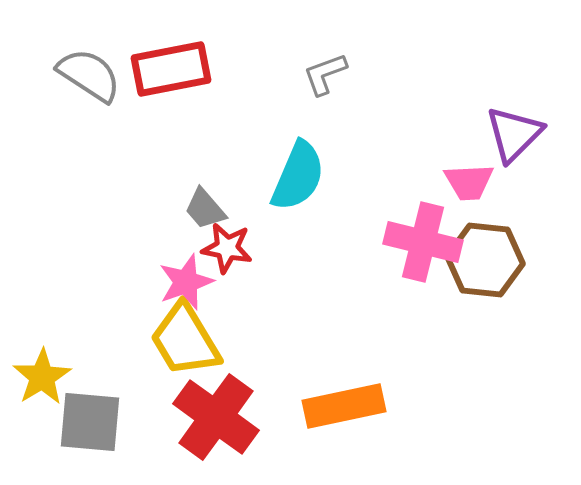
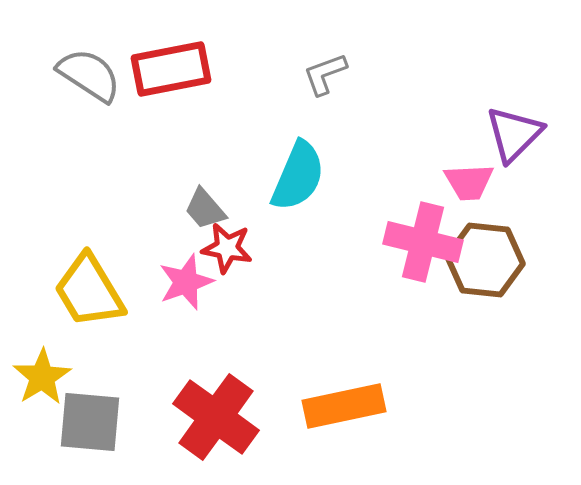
yellow trapezoid: moved 96 px left, 49 px up
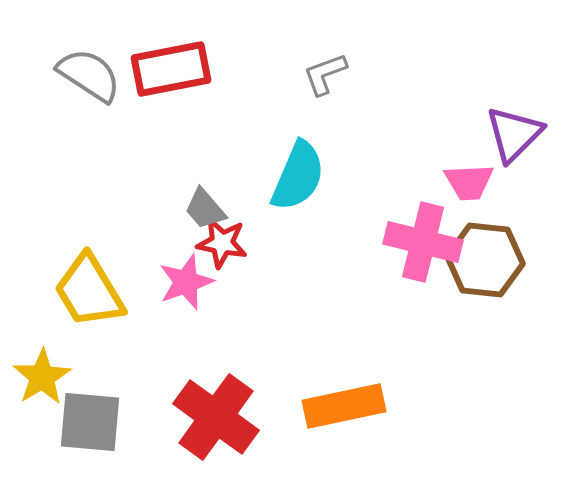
red star: moved 5 px left, 5 px up
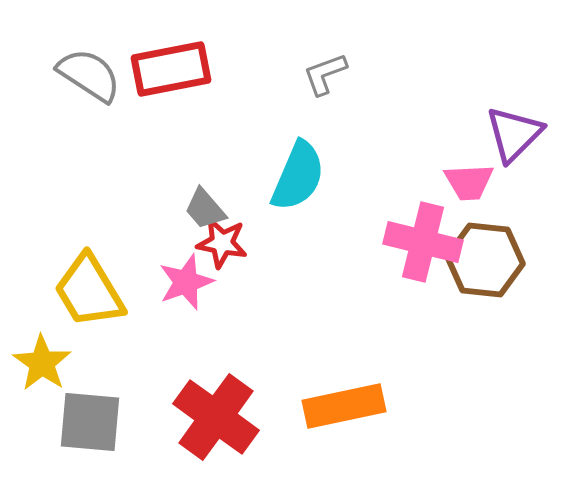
yellow star: moved 14 px up; rotated 6 degrees counterclockwise
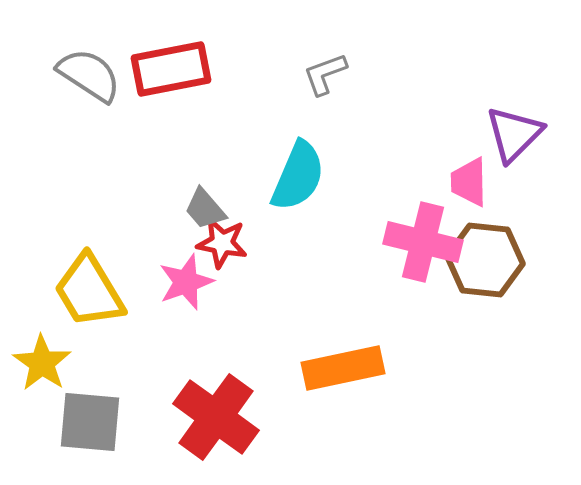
pink trapezoid: rotated 92 degrees clockwise
orange rectangle: moved 1 px left, 38 px up
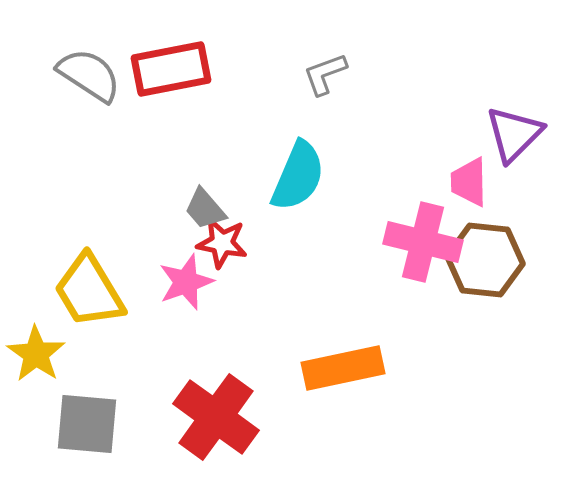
yellow star: moved 6 px left, 9 px up
gray square: moved 3 px left, 2 px down
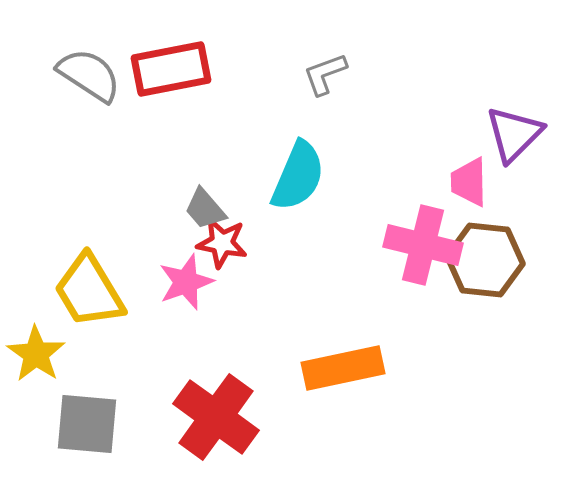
pink cross: moved 3 px down
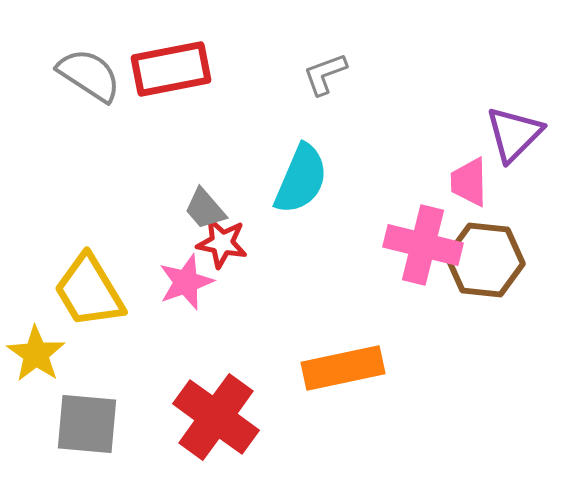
cyan semicircle: moved 3 px right, 3 px down
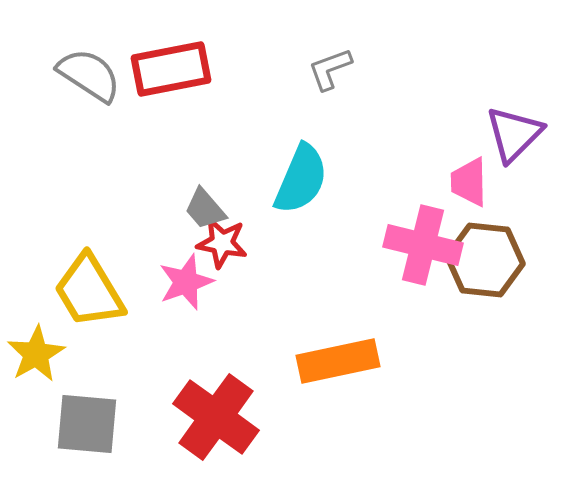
gray L-shape: moved 5 px right, 5 px up
yellow star: rotated 8 degrees clockwise
orange rectangle: moved 5 px left, 7 px up
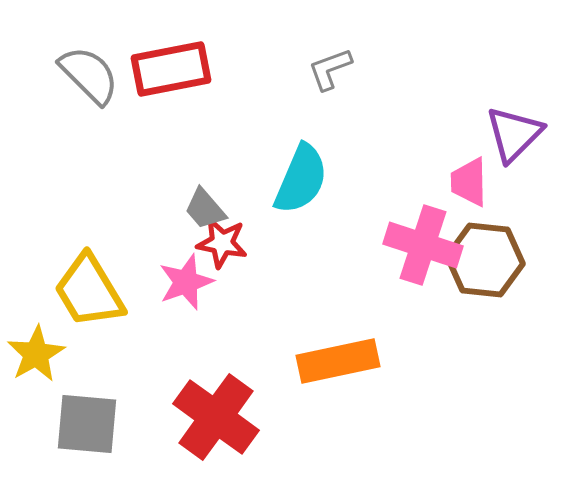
gray semicircle: rotated 12 degrees clockwise
pink cross: rotated 4 degrees clockwise
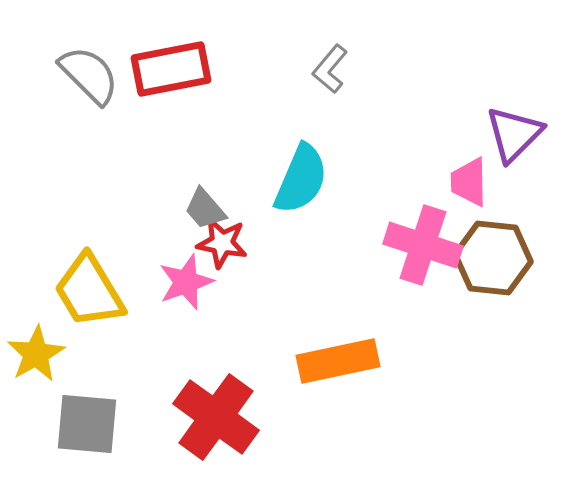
gray L-shape: rotated 30 degrees counterclockwise
brown hexagon: moved 8 px right, 2 px up
